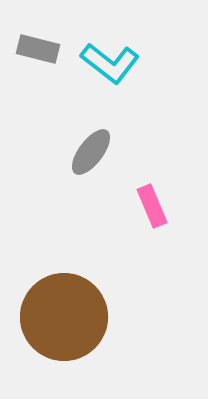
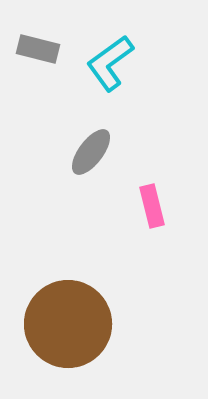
cyan L-shape: rotated 106 degrees clockwise
pink rectangle: rotated 9 degrees clockwise
brown circle: moved 4 px right, 7 px down
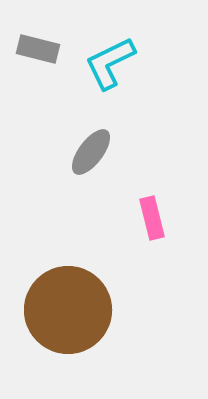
cyan L-shape: rotated 10 degrees clockwise
pink rectangle: moved 12 px down
brown circle: moved 14 px up
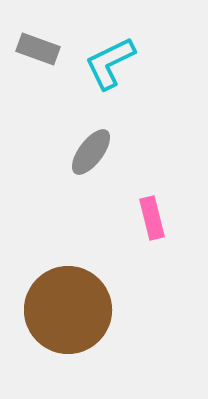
gray rectangle: rotated 6 degrees clockwise
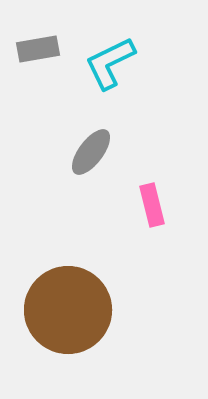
gray rectangle: rotated 30 degrees counterclockwise
pink rectangle: moved 13 px up
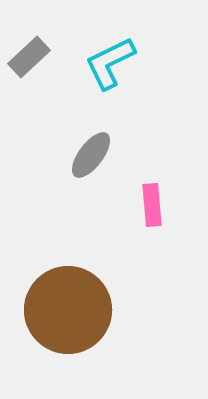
gray rectangle: moved 9 px left, 8 px down; rotated 33 degrees counterclockwise
gray ellipse: moved 3 px down
pink rectangle: rotated 9 degrees clockwise
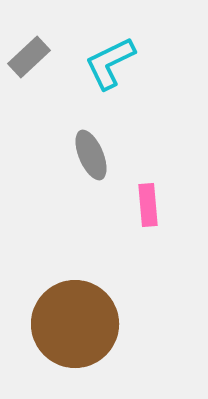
gray ellipse: rotated 60 degrees counterclockwise
pink rectangle: moved 4 px left
brown circle: moved 7 px right, 14 px down
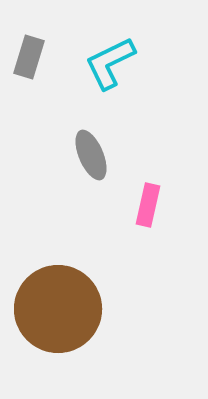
gray rectangle: rotated 30 degrees counterclockwise
pink rectangle: rotated 18 degrees clockwise
brown circle: moved 17 px left, 15 px up
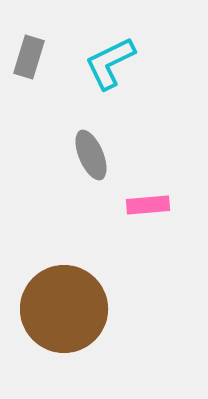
pink rectangle: rotated 72 degrees clockwise
brown circle: moved 6 px right
